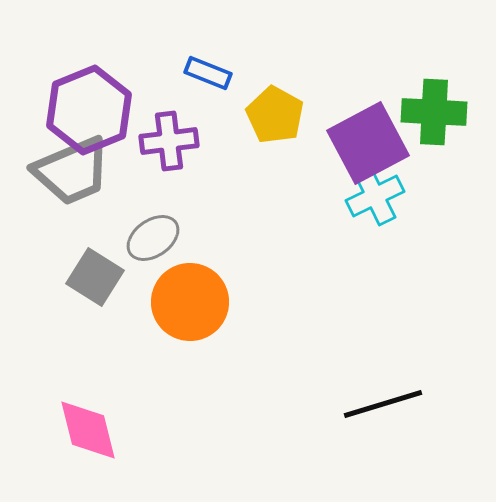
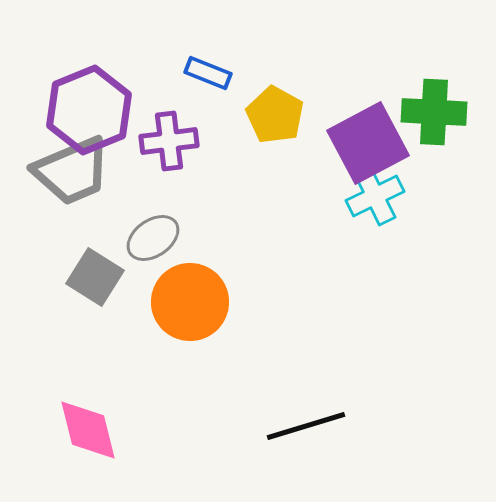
black line: moved 77 px left, 22 px down
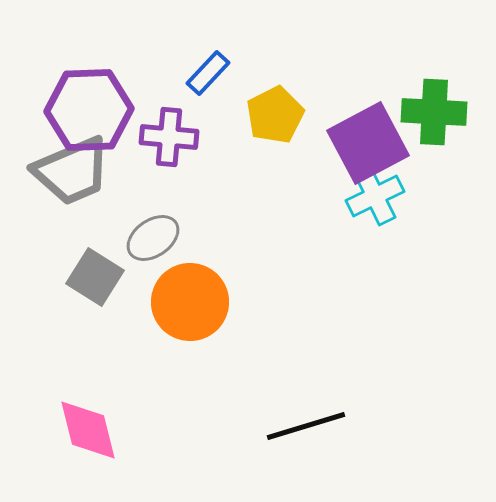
blue rectangle: rotated 69 degrees counterclockwise
purple hexagon: rotated 20 degrees clockwise
yellow pentagon: rotated 16 degrees clockwise
purple cross: moved 4 px up; rotated 12 degrees clockwise
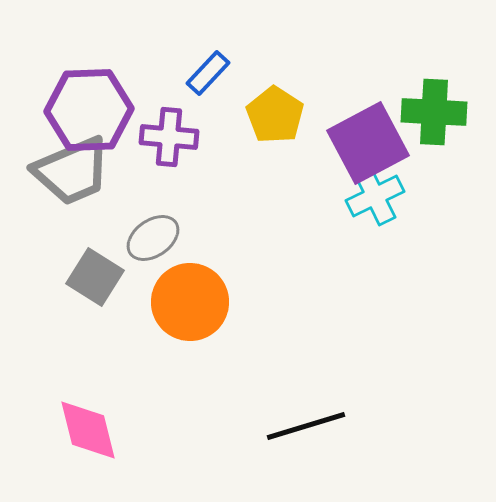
yellow pentagon: rotated 12 degrees counterclockwise
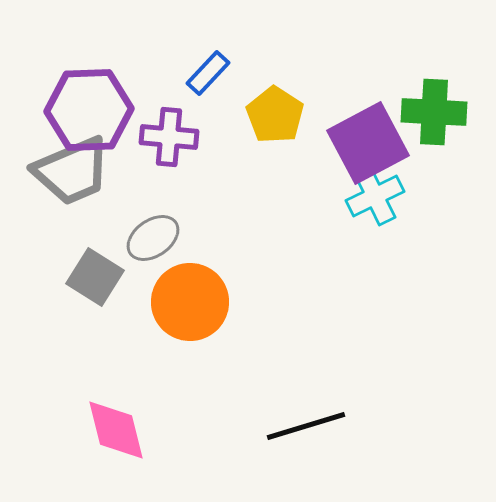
pink diamond: moved 28 px right
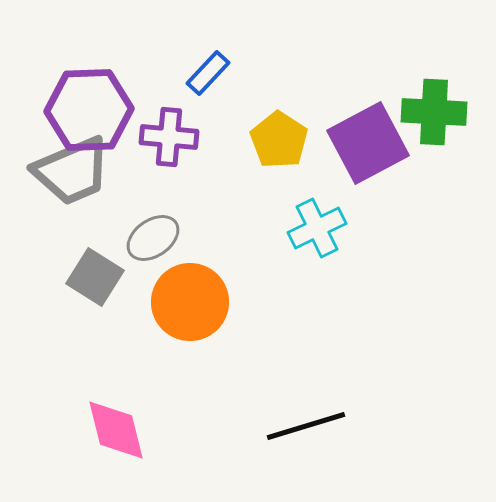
yellow pentagon: moved 4 px right, 25 px down
cyan cross: moved 58 px left, 32 px down
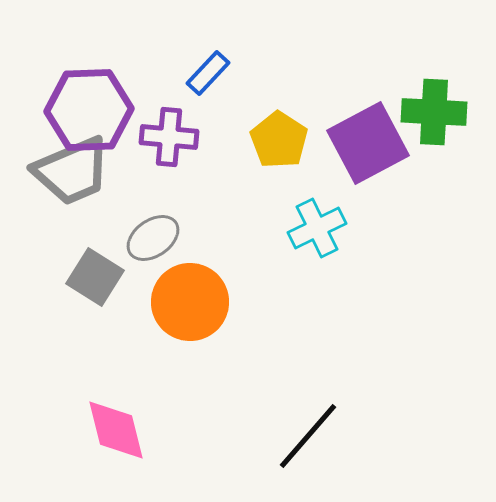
black line: moved 2 px right, 10 px down; rotated 32 degrees counterclockwise
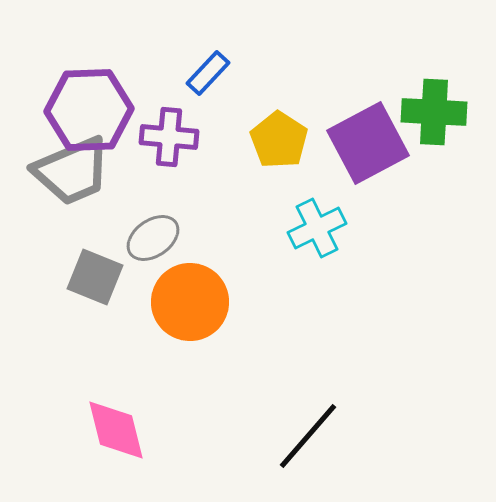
gray square: rotated 10 degrees counterclockwise
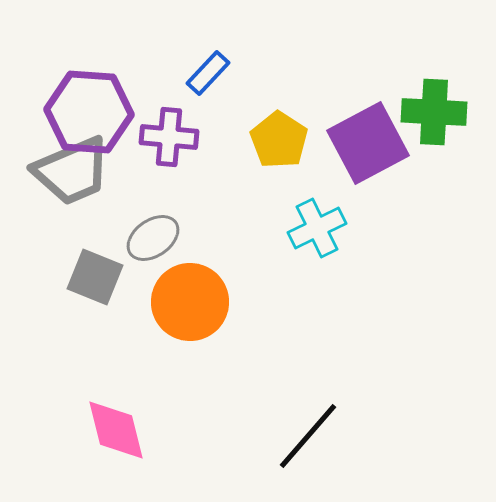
purple hexagon: moved 2 px down; rotated 6 degrees clockwise
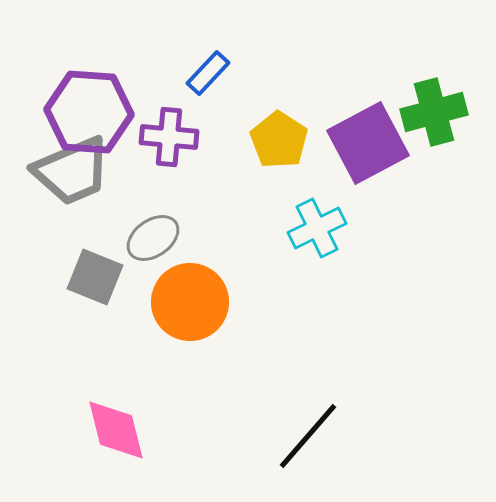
green cross: rotated 18 degrees counterclockwise
